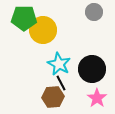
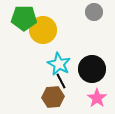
black line: moved 2 px up
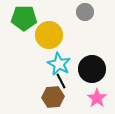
gray circle: moved 9 px left
yellow circle: moved 6 px right, 5 px down
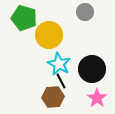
green pentagon: rotated 15 degrees clockwise
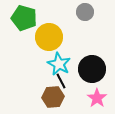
yellow circle: moved 2 px down
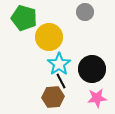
cyan star: rotated 10 degrees clockwise
pink star: rotated 30 degrees clockwise
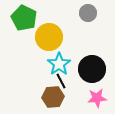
gray circle: moved 3 px right, 1 px down
green pentagon: rotated 10 degrees clockwise
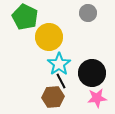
green pentagon: moved 1 px right, 1 px up
black circle: moved 4 px down
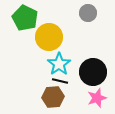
green pentagon: moved 1 px down
black circle: moved 1 px right, 1 px up
black line: moved 1 px left; rotated 49 degrees counterclockwise
pink star: rotated 12 degrees counterclockwise
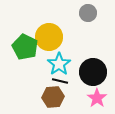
green pentagon: moved 29 px down
pink star: rotated 18 degrees counterclockwise
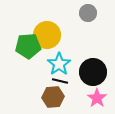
yellow circle: moved 2 px left, 2 px up
green pentagon: moved 3 px right, 1 px up; rotated 30 degrees counterclockwise
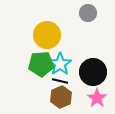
green pentagon: moved 13 px right, 18 px down
cyan star: moved 1 px right
brown hexagon: moved 8 px right; rotated 20 degrees counterclockwise
